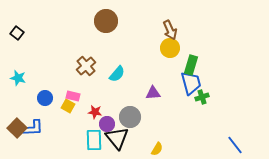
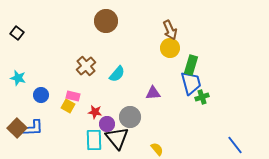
blue circle: moved 4 px left, 3 px up
yellow semicircle: rotated 72 degrees counterclockwise
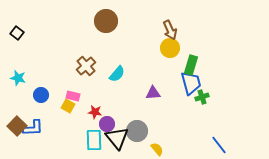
gray circle: moved 7 px right, 14 px down
brown square: moved 2 px up
blue line: moved 16 px left
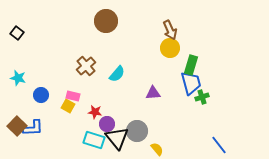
cyan rectangle: rotated 70 degrees counterclockwise
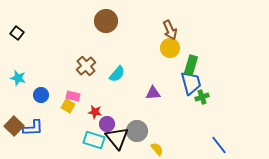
brown square: moved 3 px left
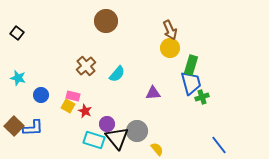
red star: moved 10 px left, 1 px up; rotated 16 degrees clockwise
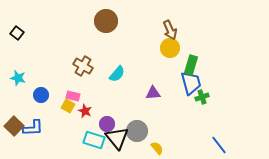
brown cross: moved 3 px left; rotated 18 degrees counterclockwise
yellow semicircle: moved 1 px up
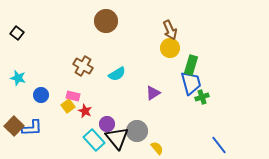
cyan semicircle: rotated 18 degrees clockwise
purple triangle: rotated 28 degrees counterclockwise
yellow square: rotated 24 degrees clockwise
blue L-shape: moved 1 px left
cyan rectangle: rotated 30 degrees clockwise
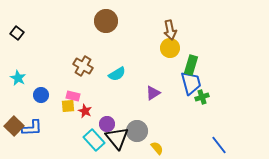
brown arrow: rotated 12 degrees clockwise
cyan star: rotated 14 degrees clockwise
yellow square: rotated 32 degrees clockwise
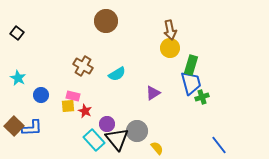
black triangle: moved 1 px down
